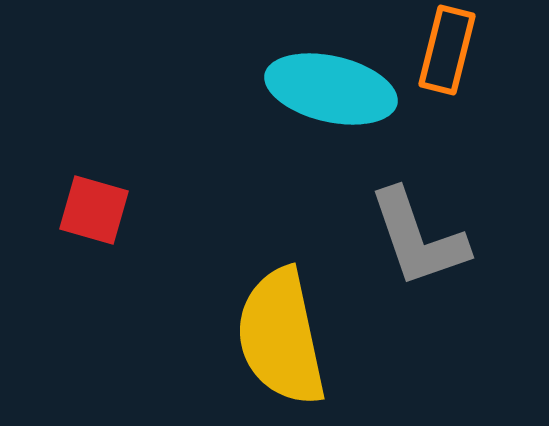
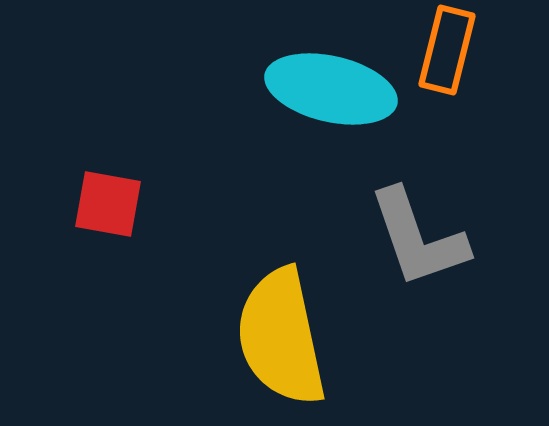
red square: moved 14 px right, 6 px up; rotated 6 degrees counterclockwise
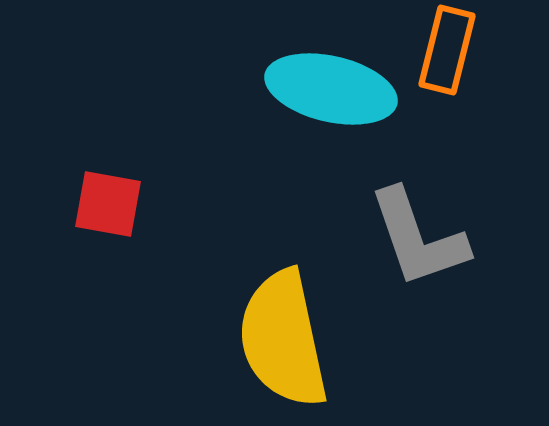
yellow semicircle: moved 2 px right, 2 px down
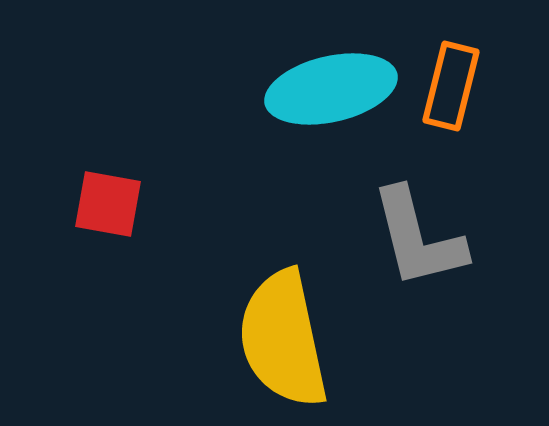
orange rectangle: moved 4 px right, 36 px down
cyan ellipse: rotated 26 degrees counterclockwise
gray L-shape: rotated 5 degrees clockwise
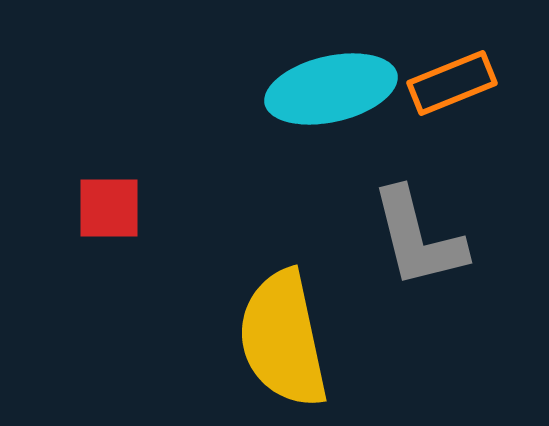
orange rectangle: moved 1 px right, 3 px up; rotated 54 degrees clockwise
red square: moved 1 px right, 4 px down; rotated 10 degrees counterclockwise
